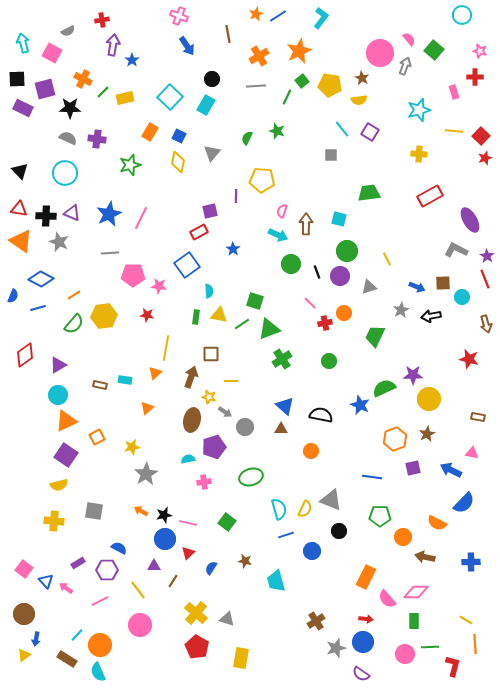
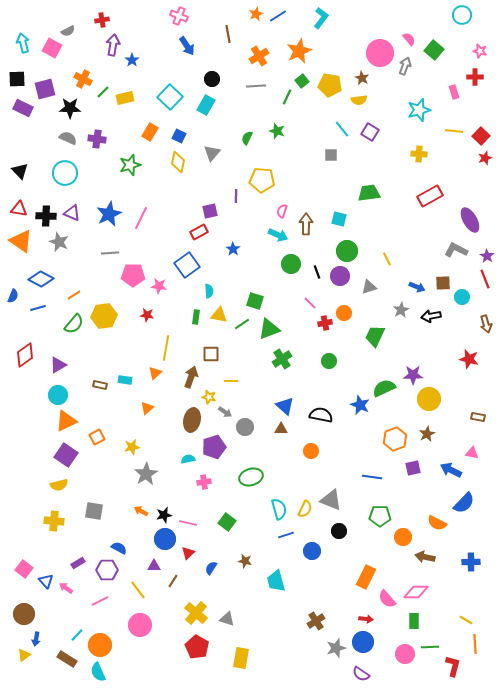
pink square at (52, 53): moved 5 px up
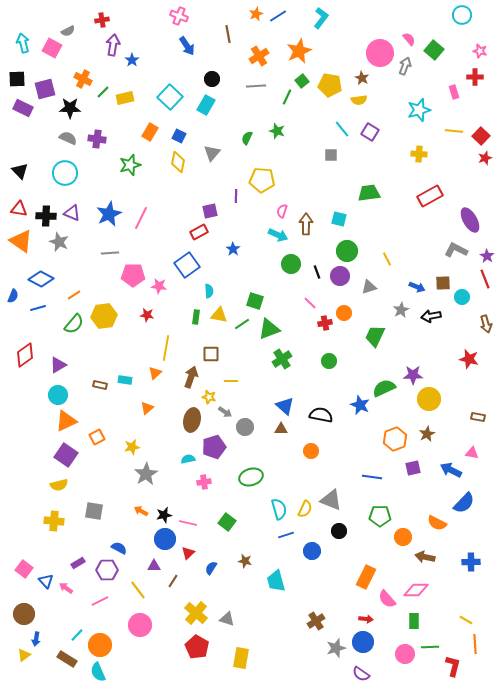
pink diamond at (416, 592): moved 2 px up
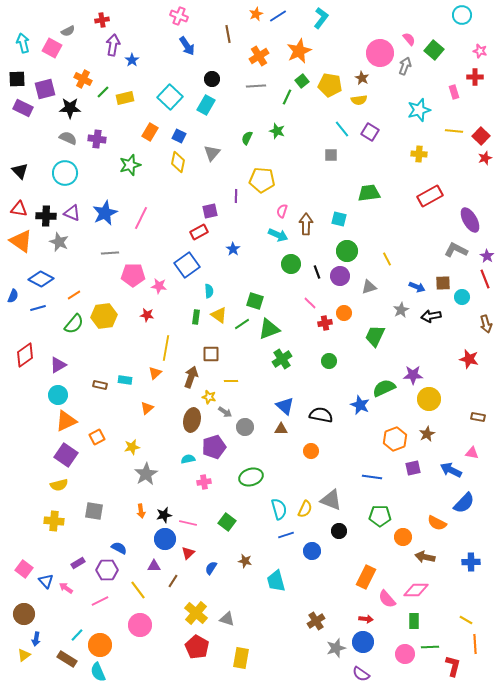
blue star at (109, 214): moved 4 px left, 1 px up
yellow triangle at (219, 315): rotated 24 degrees clockwise
orange arrow at (141, 511): rotated 128 degrees counterclockwise
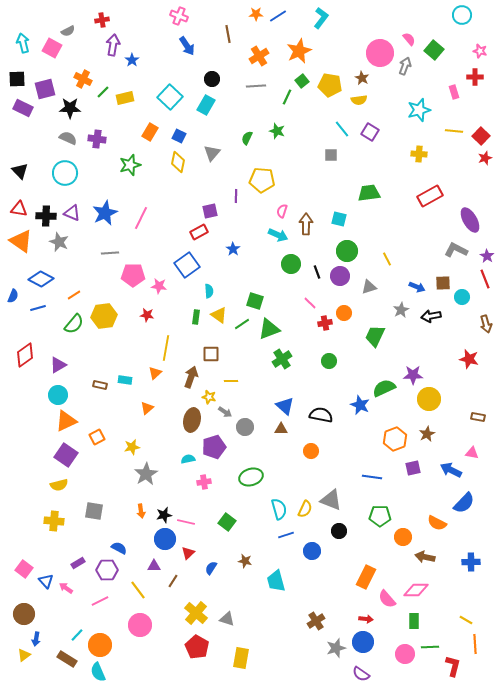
orange star at (256, 14): rotated 24 degrees clockwise
pink line at (188, 523): moved 2 px left, 1 px up
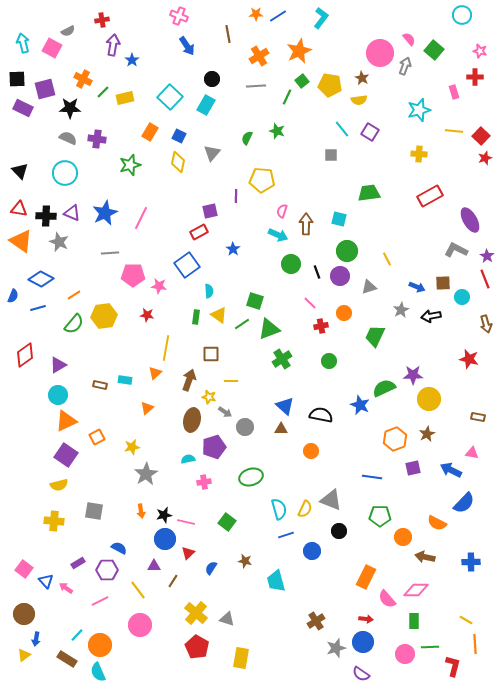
red cross at (325, 323): moved 4 px left, 3 px down
brown arrow at (191, 377): moved 2 px left, 3 px down
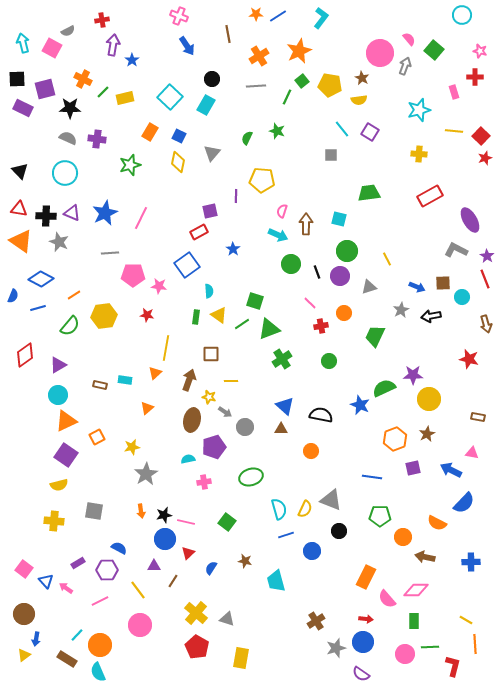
green semicircle at (74, 324): moved 4 px left, 2 px down
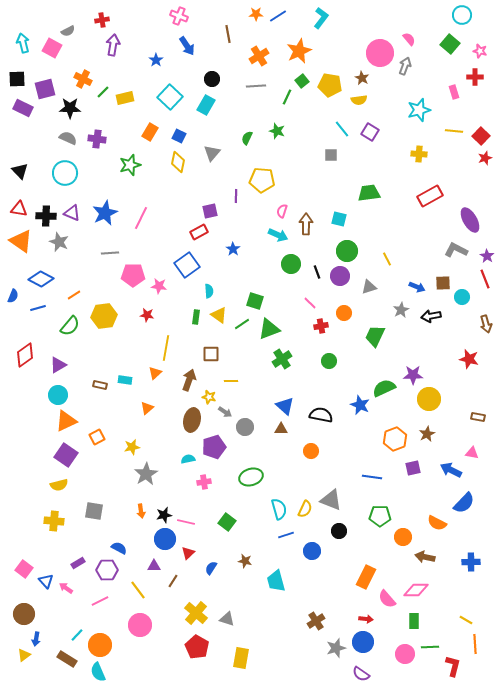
green square at (434, 50): moved 16 px right, 6 px up
blue star at (132, 60): moved 24 px right
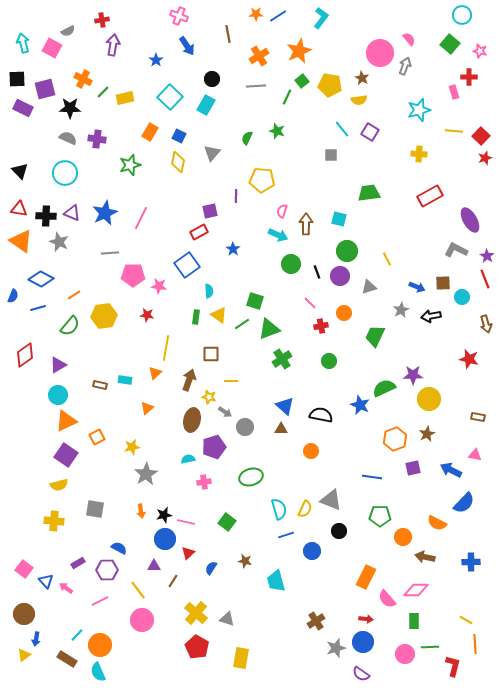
red cross at (475, 77): moved 6 px left
pink triangle at (472, 453): moved 3 px right, 2 px down
gray square at (94, 511): moved 1 px right, 2 px up
pink circle at (140, 625): moved 2 px right, 5 px up
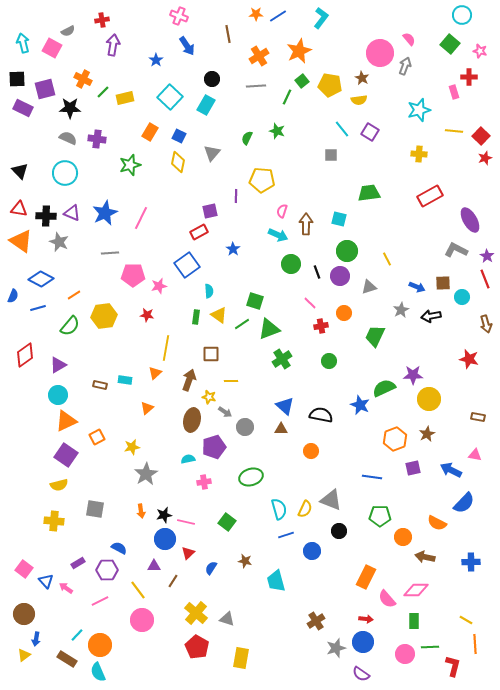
pink star at (159, 286): rotated 21 degrees counterclockwise
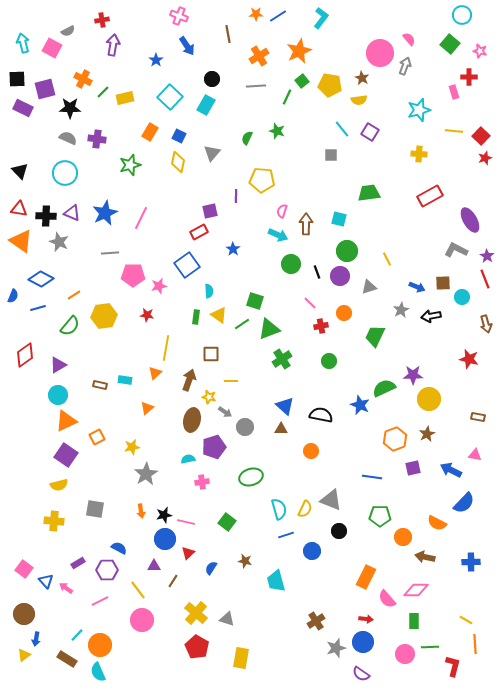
pink cross at (204, 482): moved 2 px left
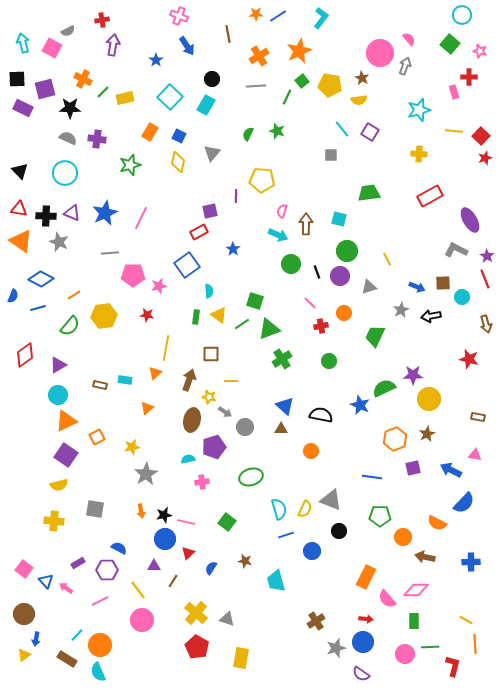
green semicircle at (247, 138): moved 1 px right, 4 px up
